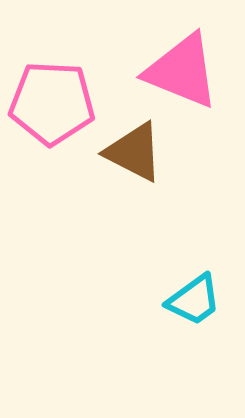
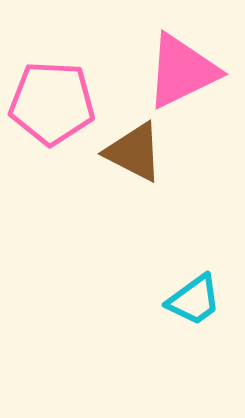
pink triangle: rotated 48 degrees counterclockwise
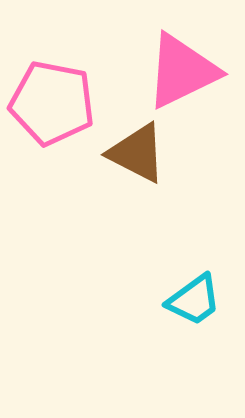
pink pentagon: rotated 8 degrees clockwise
brown triangle: moved 3 px right, 1 px down
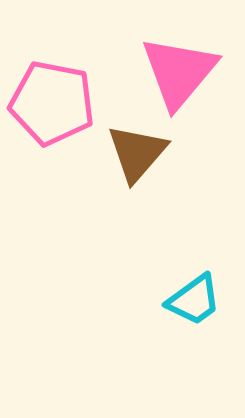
pink triangle: moved 3 px left, 1 px down; rotated 24 degrees counterclockwise
brown triangle: rotated 44 degrees clockwise
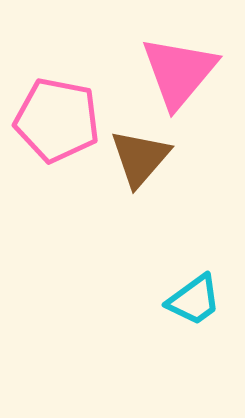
pink pentagon: moved 5 px right, 17 px down
brown triangle: moved 3 px right, 5 px down
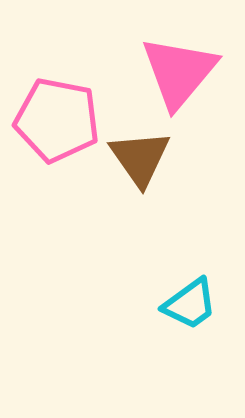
brown triangle: rotated 16 degrees counterclockwise
cyan trapezoid: moved 4 px left, 4 px down
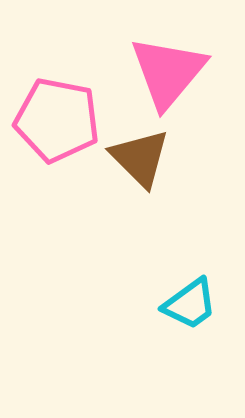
pink triangle: moved 11 px left
brown triangle: rotated 10 degrees counterclockwise
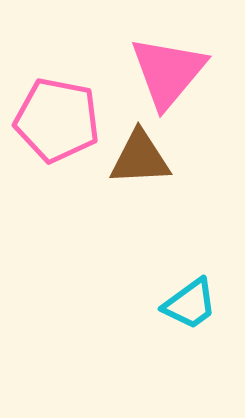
brown triangle: rotated 48 degrees counterclockwise
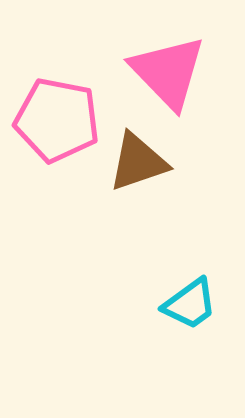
pink triangle: rotated 24 degrees counterclockwise
brown triangle: moved 2 px left, 4 px down; rotated 16 degrees counterclockwise
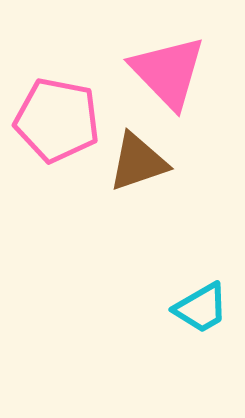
cyan trapezoid: moved 11 px right, 4 px down; rotated 6 degrees clockwise
